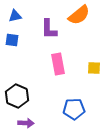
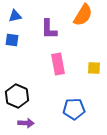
orange semicircle: moved 4 px right; rotated 20 degrees counterclockwise
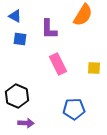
blue triangle: rotated 40 degrees clockwise
blue square: moved 8 px right, 1 px up
pink rectangle: rotated 15 degrees counterclockwise
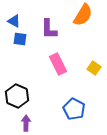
blue triangle: moved 1 px left, 5 px down
yellow square: rotated 32 degrees clockwise
blue pentagon: rotated 30 degrees clockwise
purple arrow: rotated 91 degrees counterclockwise
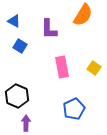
blue square: moved 7 px down; rotated 24 degrees clockwise
pink rectangle: moved 4 px right, 3 px down; rotated 15 degrees clockwise
blue pentagon: rotated 20 degrees clockwise
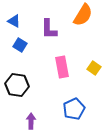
blue square: moved 1 px up
black hexagon: moved 11 px up; rotated 15 degrees counterclockwise
purple arrow: moved 5 px right, 2 px up
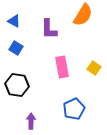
blue square: moved 4 px left, 3 px down
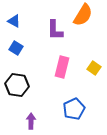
purple L-shape: moved 6 px right, 1 px down
pink rectangle: rotated 25 degrees clockwise
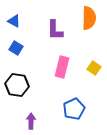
orange semicircle: moved 6 px right, 3 px down; rotated 30 degrees counterclockwise
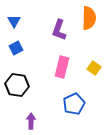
blue triangle: rotated 32 degrees clockwise
purple L-shape: moved 4 px right; rotated 20 degrees clockwise
blue square: rotated 32 degrees clockwise
blue pentagon: moved 5 px up
